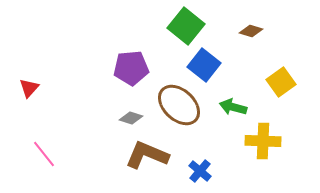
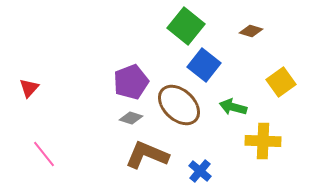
purple pentagon: moved 14 px down; rotated 16 degrees counterclockwise
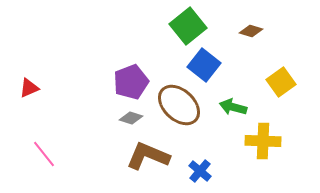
green square: moved 2 px right; rotated 12 degrees clockwise
red triangle: rotated 25 degrees clockwise
brown L-shape: moved 1 px right, 1 px down
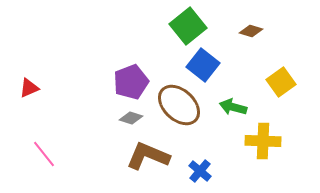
blue square: moved 1 px left
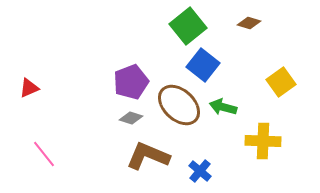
brown diamond: moved 2 px left, 8 px up
green arrow: moved 10 px left
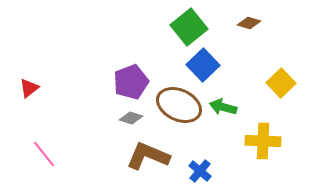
green square: moved 1 px right, 1 px down
blue square: rotated 8 degrees clockwise
yellow square: moved 1 px down; rotated 8 degrees counterclockwise
red triangle: rotated 15 degrees counterclockwise
brown ellipse: rotated 18 degrees counterclockwise
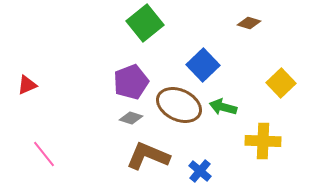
green square: moved 44 px left, 4 px up
red triangle: moved 2 px left, 3 px up; rotated 15 degrees clockwise
